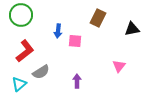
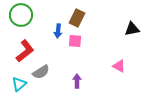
brown rectangle: moved 21 px left
pink triangle: rotated 40 degrees counterclockwise
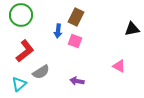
brown rectangle: moved 1 px left, 1 px up
pink square: rotated 16 degrees clockwise
purple arrow: rotated 80 degrees counterclockwise
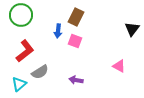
black triangle: rotated 42 degrees counterclockwise
gray semicircle: moved 1 px left
purple arrow: moved 1 px left, 1 px up
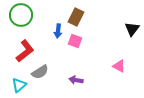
cyan triangle: moved 1 px down
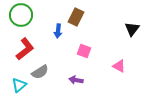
pink square: moved 9 px right, 10 px down
red L-shape: moved 2 px up
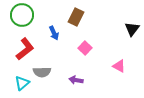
green circle: moved 1 px right
blue arrow: moved 4 px left, 2 px down; rotated 32 degrees counterclockwise
pink square: moved 1 px right, 3 px up; rotated 24 degrees clockwise
gray semicircle: moved 2 px right; rotated 30 degrees clockwise
cyan triangle: moved 3 px right, 2 px up
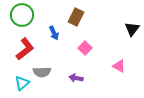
purple arrow: moved 2 px up
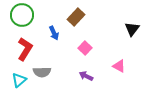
brown rectangle: rotated 18 degrees clockwise
red L-shape: rotated 20 degrees counterclockwise
purple arrow: moved 10 px right, 2 px up; rotated 16 degrees clockwise
cyan triangle: moved 3 px left, 3 px up
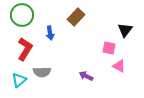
black triangle: moved 7 px left, 1 px down
blue arrow: moved 4 px left; rotated 16 degrees clockwise
pink square: moved 24 px right; rotated 32 degrees counterclockwise
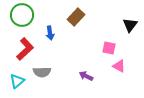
black triangle: moved 5 px right, 5 px up
red L-shape: rotated 15 degrees clockwise
cyan triangle: moved 2 px left, 1 px down
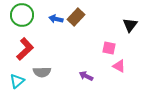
blue arrow: moved 6 px right, 14 px up; rotated 112 degrees clockwise
